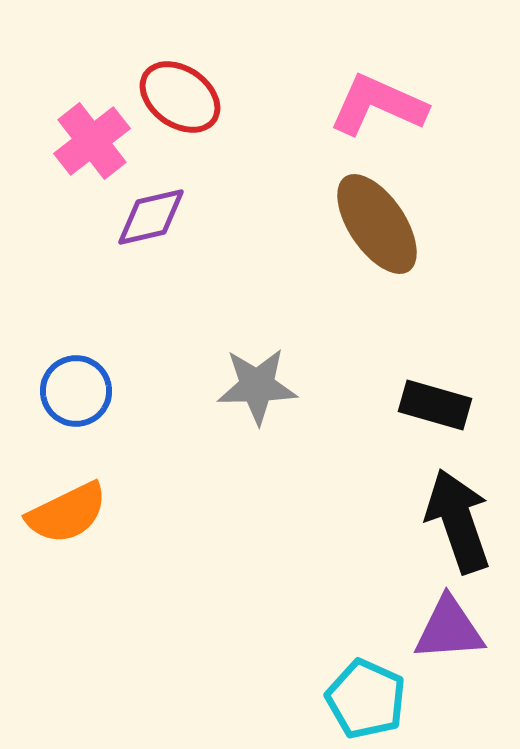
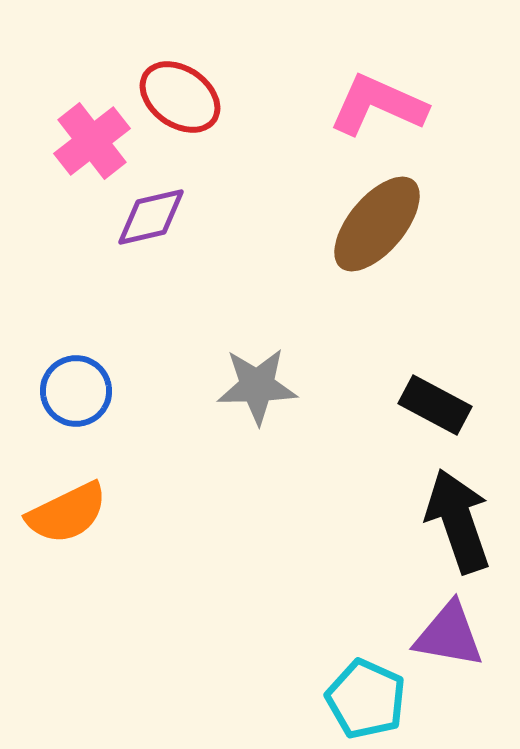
brown ellipse: rotated 74 degrees clockwise
black rectangle: rotated 12 degrees clockwise
purple triangle: moved 6 px down; rotated 14 degrees clockwise
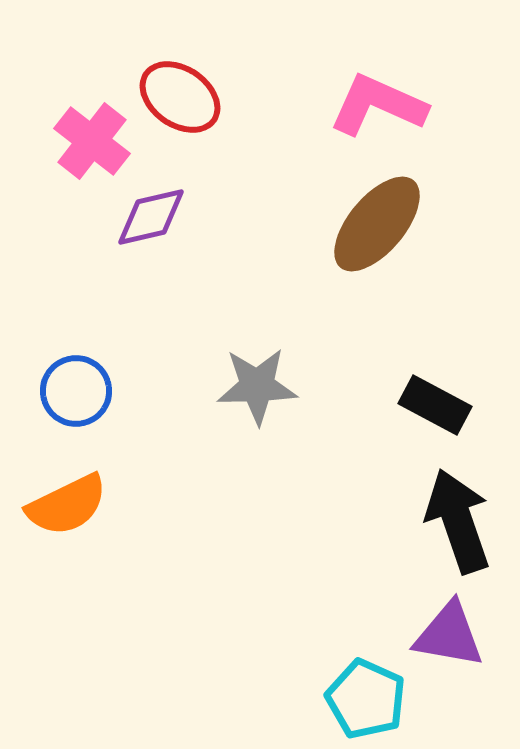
pink cross: rotated 14 degrees counterclockwise
orange semicircle: moved 8 px up
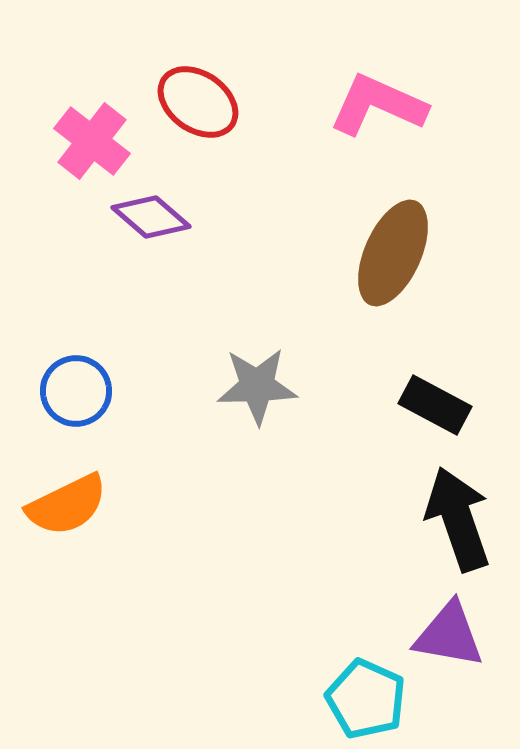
red ellipse: moved 18 px right, 5 px down
purple diamond: rotated 54 degrees clockwise
brown ellipse: moved 16 px right, 29 px down; rotated 16 degrees counterclockwise
black arrow: moved 2 px up
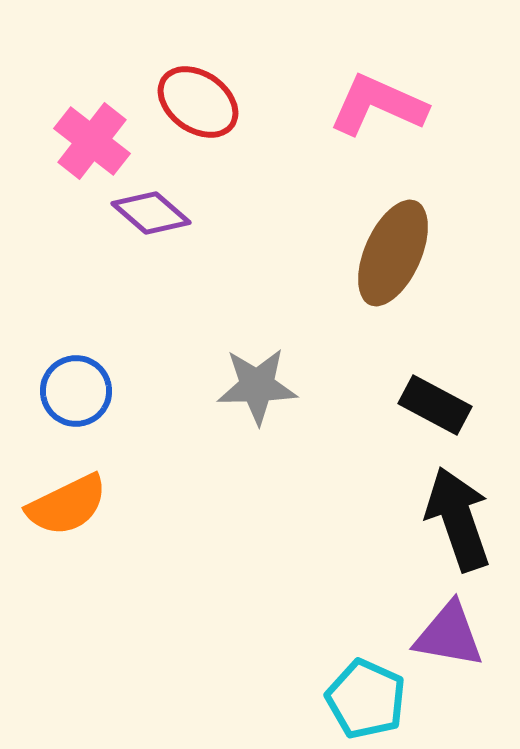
purple diamond: moved 4 px up
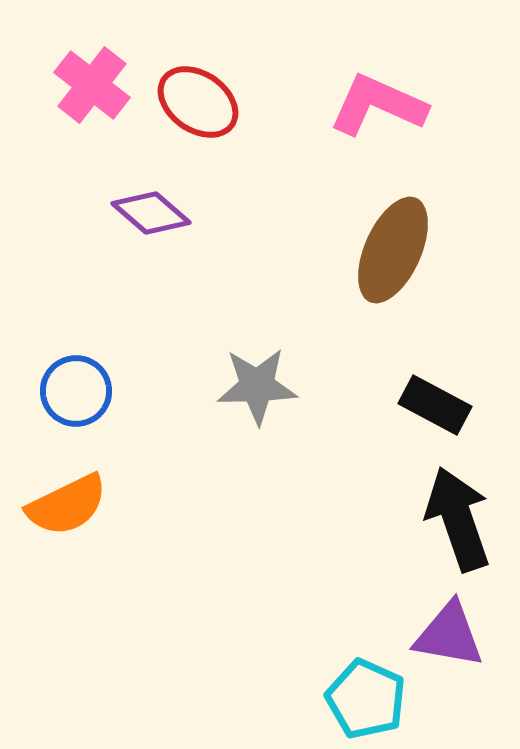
pink cross: moved 56 px up
brown ellipse: moved 3 px up
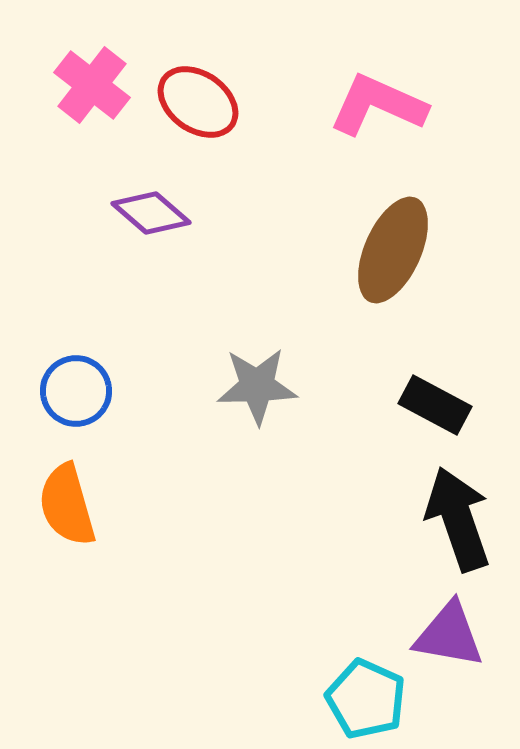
orange semicircle: rotated 100 degrees clockwise
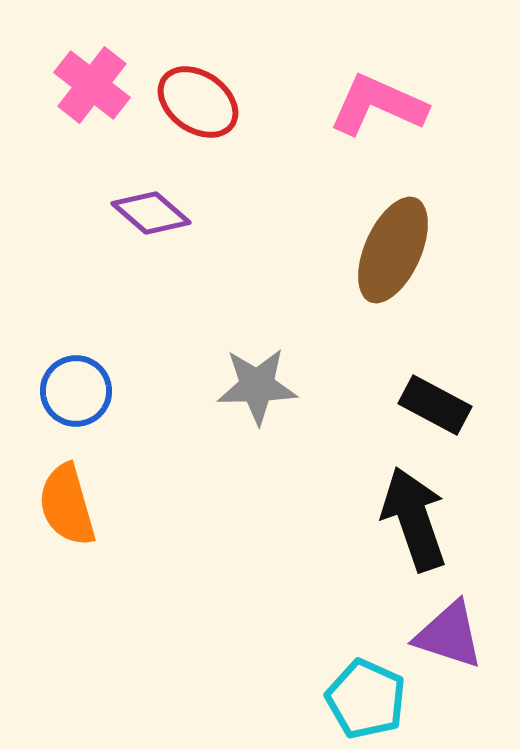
black arrow: moved 44 px left
purple triangle: rotated 8 degrees clockwise
